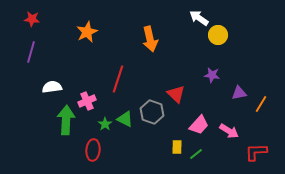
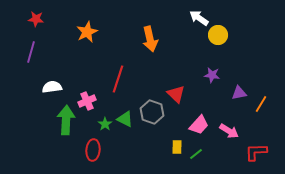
red star: moved 4 px right
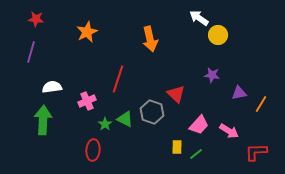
green arrow: moved 23 px left
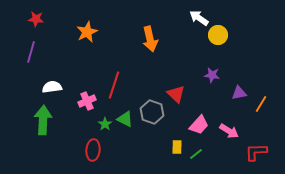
red line: moved 4 px left, 6 px down
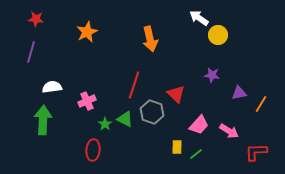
red line: moved 20 px right
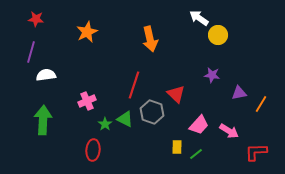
white semicircle: moved 6 px left, 12 px up
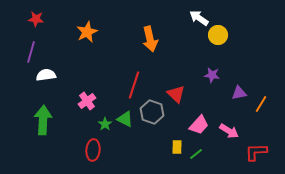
pink cross: rotated 12 degrees counterclockwise
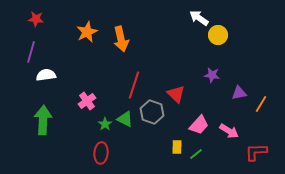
orange arrow: moved 29 px left
red ellipse: moved 8 px right, 3 px down
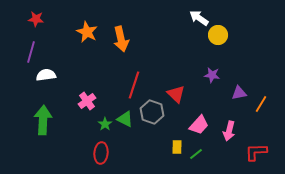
orange star: rotated 20 degrees counterclockwise
pink arrow: rotated 72 degrees clockwise
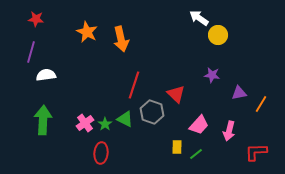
pink cross: moved 2 px left, 22 px down
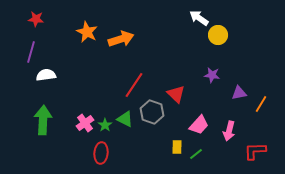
orange arrow: rotated 95 degrees counterclockwise
red line: rotated 16 degrees clockwise
green star: moved 1 px down
red L-shape: moved 1 px left, 1 px up
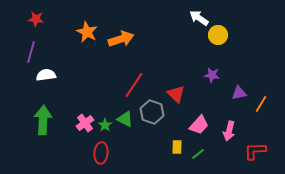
green line: moved 2 px right
